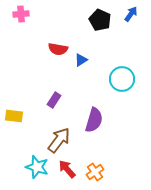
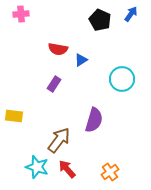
purple rectangle: moved 16 px up
orange cross: moved 15 px right
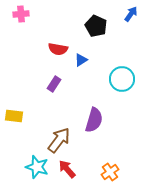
black pentagon: moved 4 px left, 6 px down
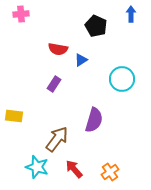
blue arrow: rotated 35 degrees counterclockwise
brown arrow: moved 2 px left, 1 px up
red arrow: moved 7 px right
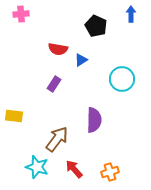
purple semicircle: rotated 15 degrees counterclockwise
orange cross: rotated 18 degrees clockwise
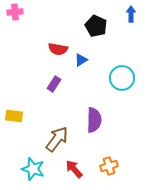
pink cross: moved 6 px left, 2 px up
cyan circle: moved 1 px up
cyan star: moved 4 px left, 2 px down
orange cross: moved 1 px left, 6 px up
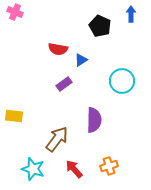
pink cross: rotated 28 degrees clockwise
black pentagon: moved 4 px right
cyan circle: moved 3 px down
purple rectangle: moved 10 px right; rotated 21 degrees clockwise
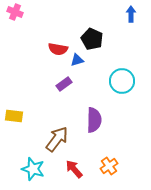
black pentagon: moved 8 px left, 13 px down
blue triangle: moved 4 px left; rotated 16 degrees clockwise
orange cross: rotated 18 degrees counterclockwise
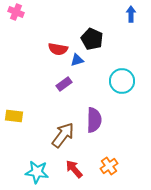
pink cross: moved 1 px right
brown arrow: moved 6 px right, 4 px up
cyan star: moved 4 px right, 3 px down; rotated 10 degrees counterclockwise
